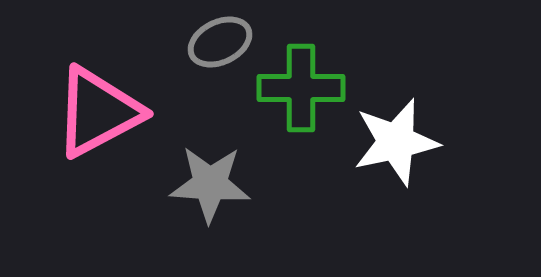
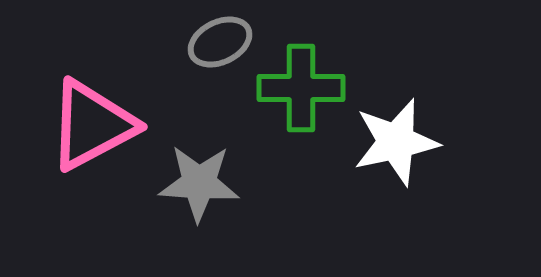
pink triangle: moved 6 px left, 13 px down
gray star: moved 11 px left, 1 px up
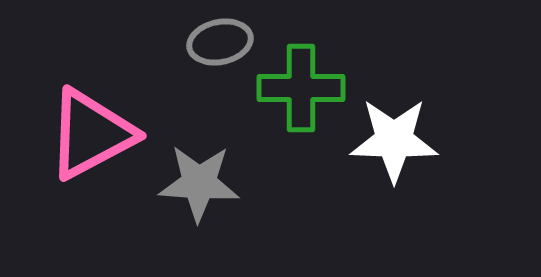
gray ellipse: rotated 14 degrees clockwise
pink triangle: moved 1 px left, 9 px down
white star: moved 2 px left, 2 px up; rotated 14 degrees clockwise
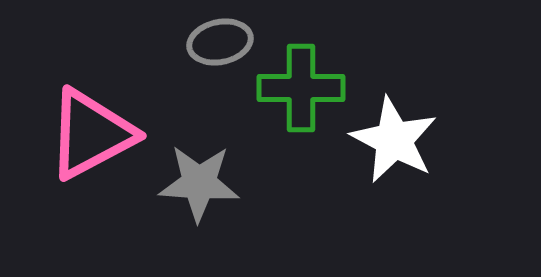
white star: rotated 26 degrees clockwise
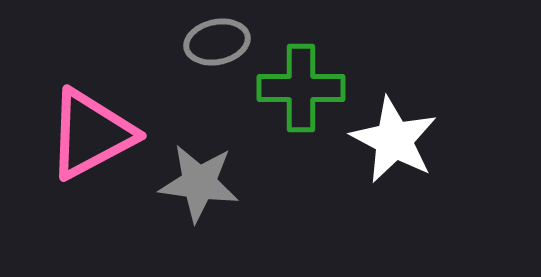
gray ellipse: moved 3 px left
gray star: rotated 4 degrees clockwise
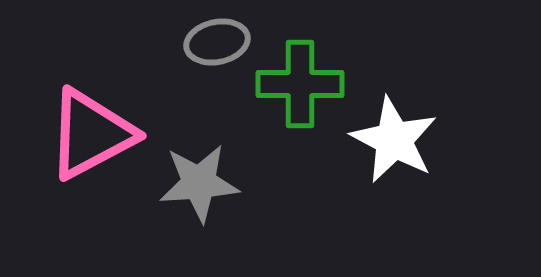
green cross: moved 1 px left, 4 px up
gray star: rotated 12 degrees counterclockwise
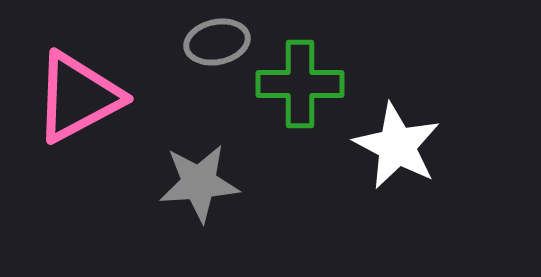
pink triangle: moved 13 px left, 37 px up
white star: moved 3 px right, 6 px down
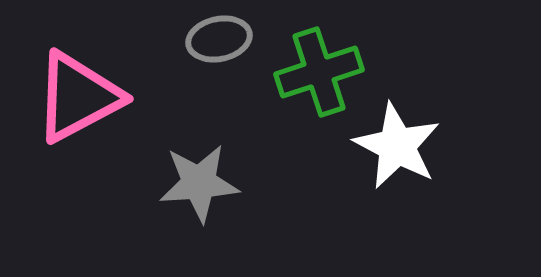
gray ellipse: moved 2 px right, 3 px up
green cross: moved 19 px right, 12 px up; rotated 18 degrees counterclockwise
